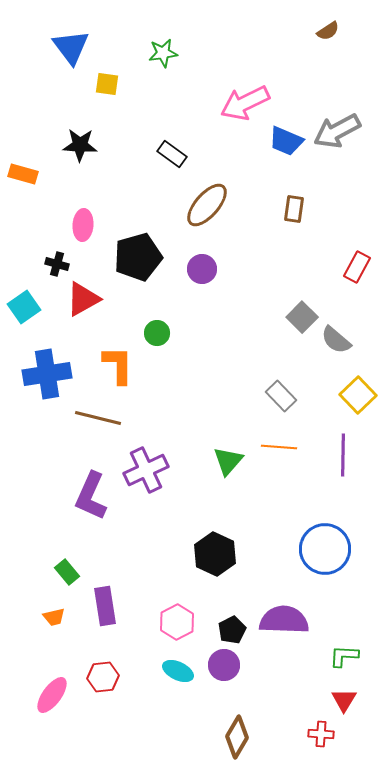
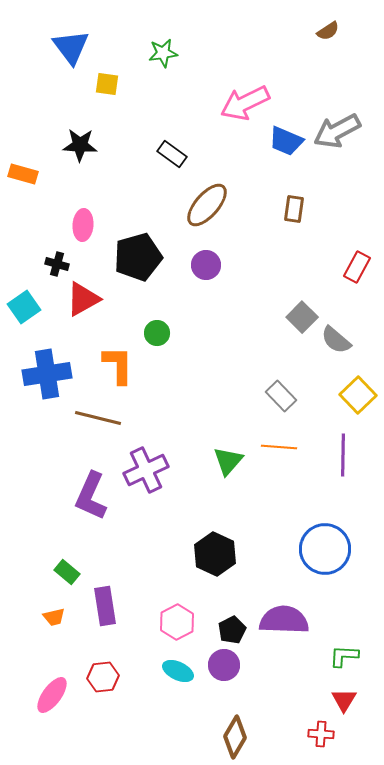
purple circle at (202, 269): moved 4 px right, 4 px up
green rectangle at (67, 572): rotated 10 degrees counterclockwise
brown diamond at (237, 737): moved 2 px left
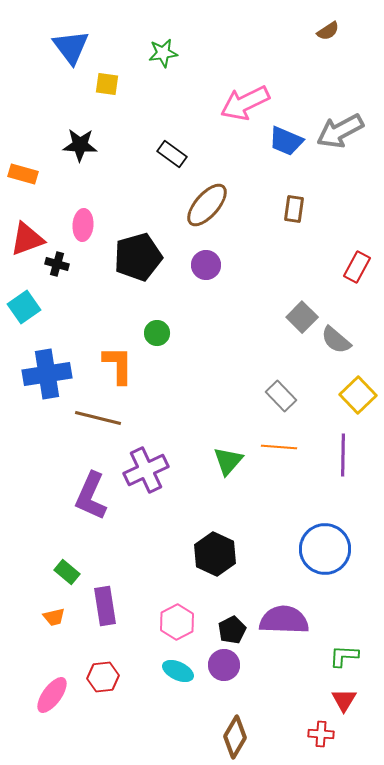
gray arrow at (337, 131): moved 3 px right
red triangle at (83, 299): moved 56 px left, 60 px up; rotated 9 degrees clockwise
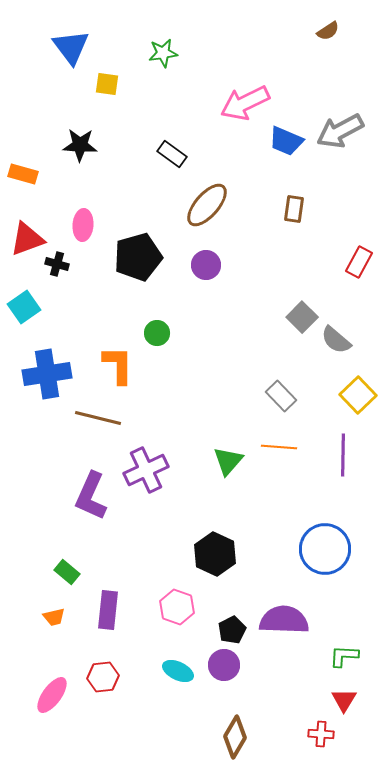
red rectangle at (357, 267): moved 2 px right, 5 px up
purple rectangle at (105, 606): moved 3 px right, 4 px down; rotated 15 degrees clockwise
pink hexagon at (177, 622): moved 15 px up; rotated 12 degrees counterclockwise
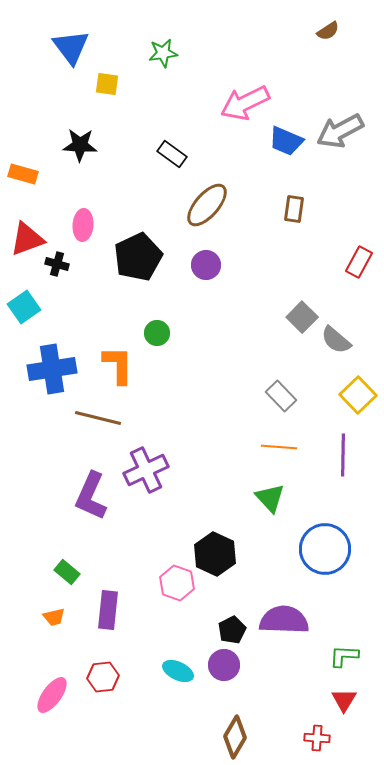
black pentagon at (138, 257): rotated 9 degrees counterclockwise
blue cross at (47, 374): moved 5 px right, 5 px up
green triangle at (228, 461): moved 42 px right, 37 px down; rotated 24 degrees counterclockwise
pink hexagon at (177, 607): moved 24 px up
red cross at (321, 734): moved 4 px left, 4 px down
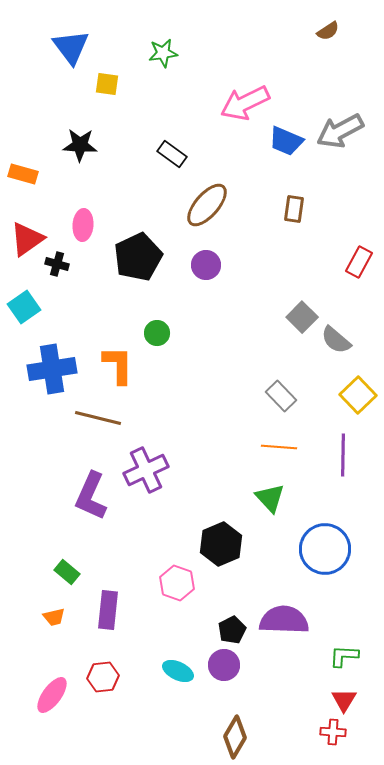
red triangle at (27, 239): rotated 15 degrees counterclockwise
black hexagon at (215, 554): moved 6 px right, 10 px up; rotated 12 degrees clockwise
red cross at (317, 738): moved 16 px right, 6 px up
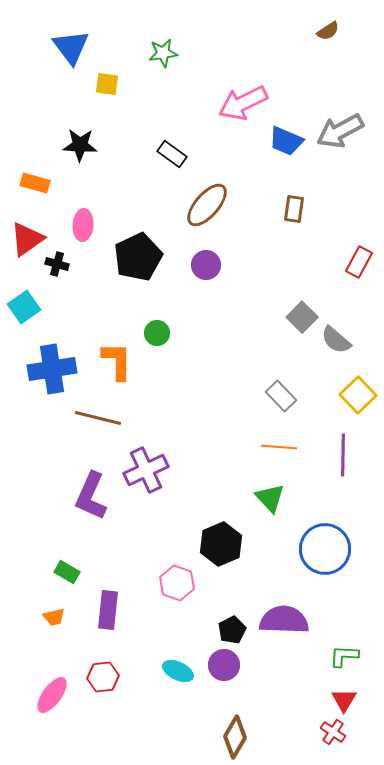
pink arrow at (245, 103): moved 2 px left
orange rectangle at (23, 174): moved 12 px right, 9 px down
orange L-shape at (118, 365): moved 1 px left, 4 px up
green rectangle at (67, 572): rotated 10 degrees counterclockwise
red cross at (333, 732): rotated 30 degrees clockwise
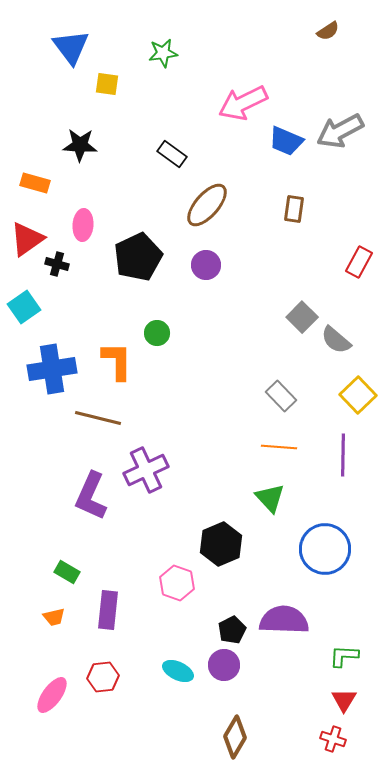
red cross at (333, 732): moved 7 px down; rotated 15 degrees counterclockwise
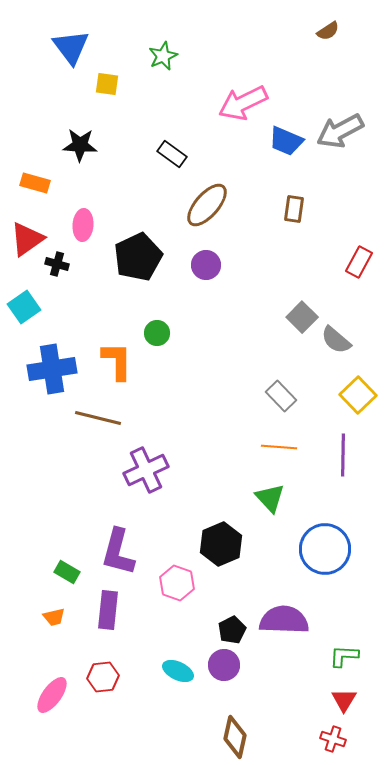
green star at (163, 53): moved 3 px down; rotated 16 degrees counterclockwise
purple L-shape at (91, 496): moved 27 px right, 56 px down; rotated 9 degrees counterclockwise
brown diamond at (235, 737): rotated 18 degrees counterclockwise
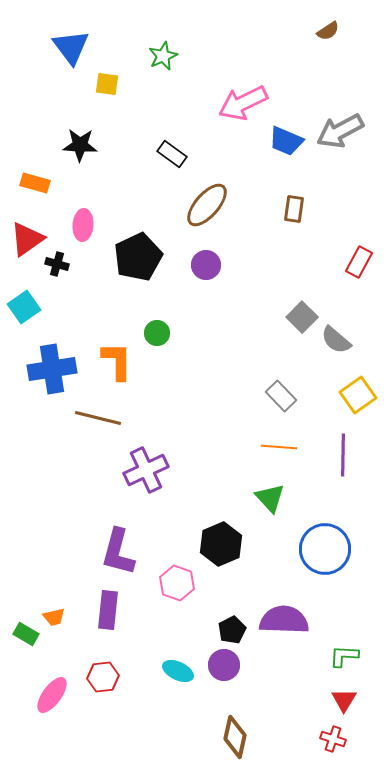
yellow square at (358, 395): rotated 9 degrees clockwise
green rectangle at (67, 572): moved 41 px left, 62 px down
